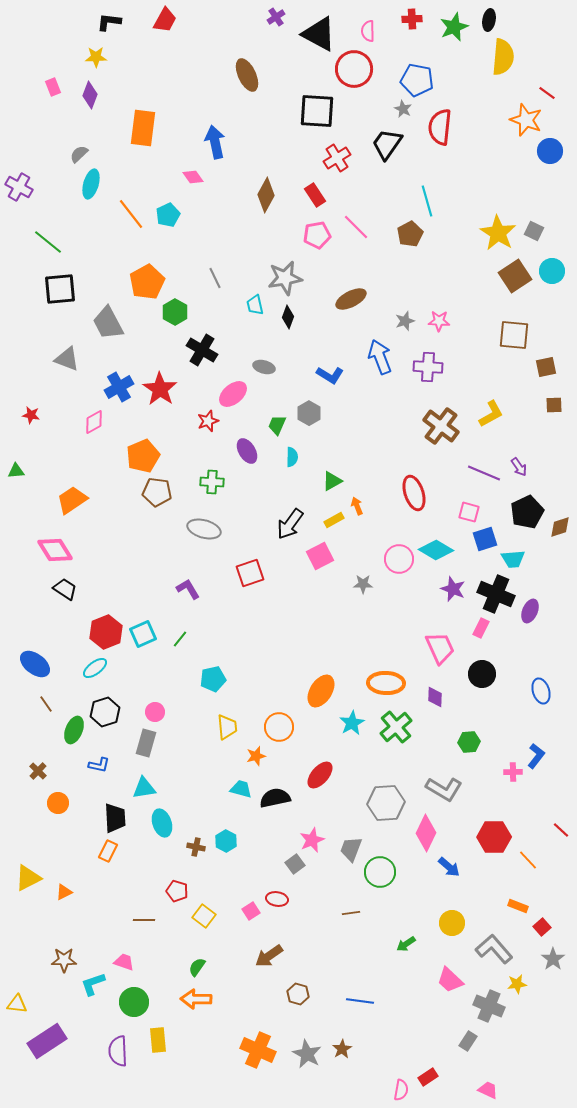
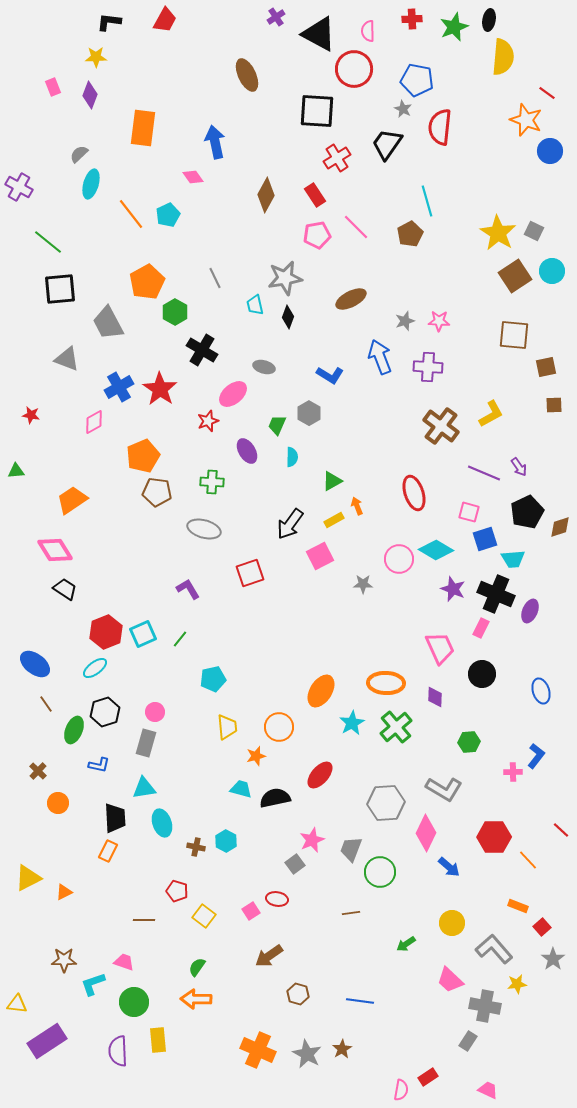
gray cross at (489, 1006): moved 4 px left; rotated 12 degrees counterclockwise
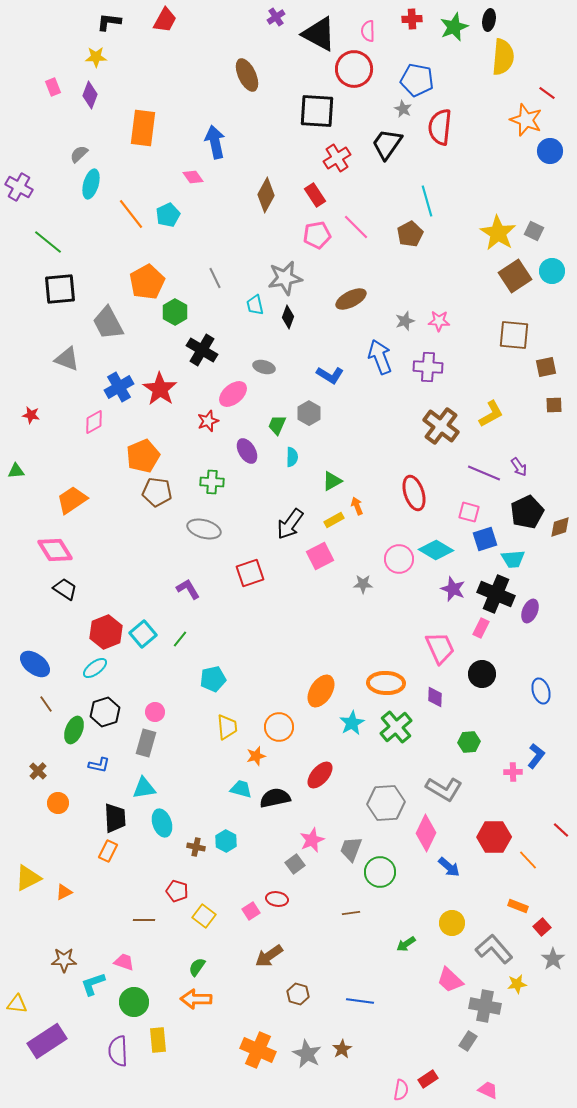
cyan square at (143, 634): rotated 16 degrees counterclockwise
red rectangle at (428, 1077): moved 2 px down
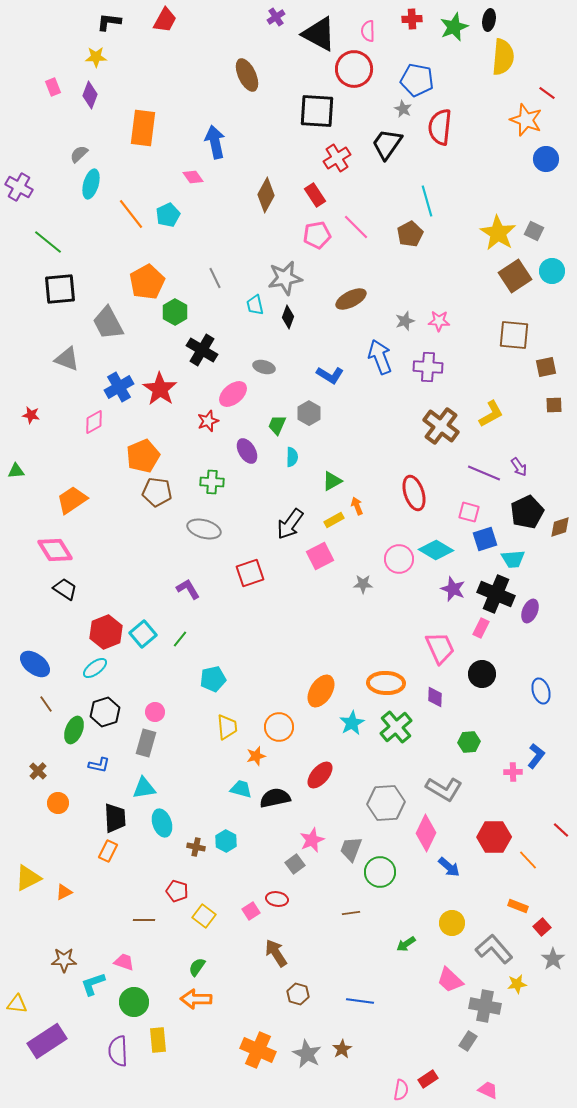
blue circle at (550, 151): moved 4 px left, 8 px down
brown arrow at (269, 956): moved 7 px right, 3 px up; rotated 92 degrees clockwise
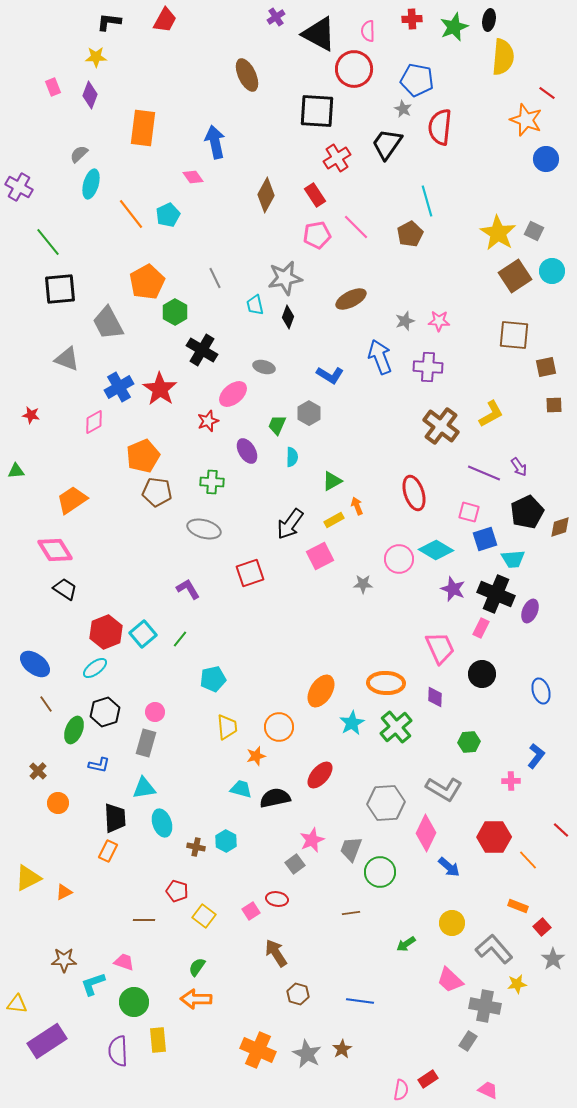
green line at (48, 242): rotated 12 degrees clockwise
pink cross at (513, 772): moved 2 px left, 9 px down
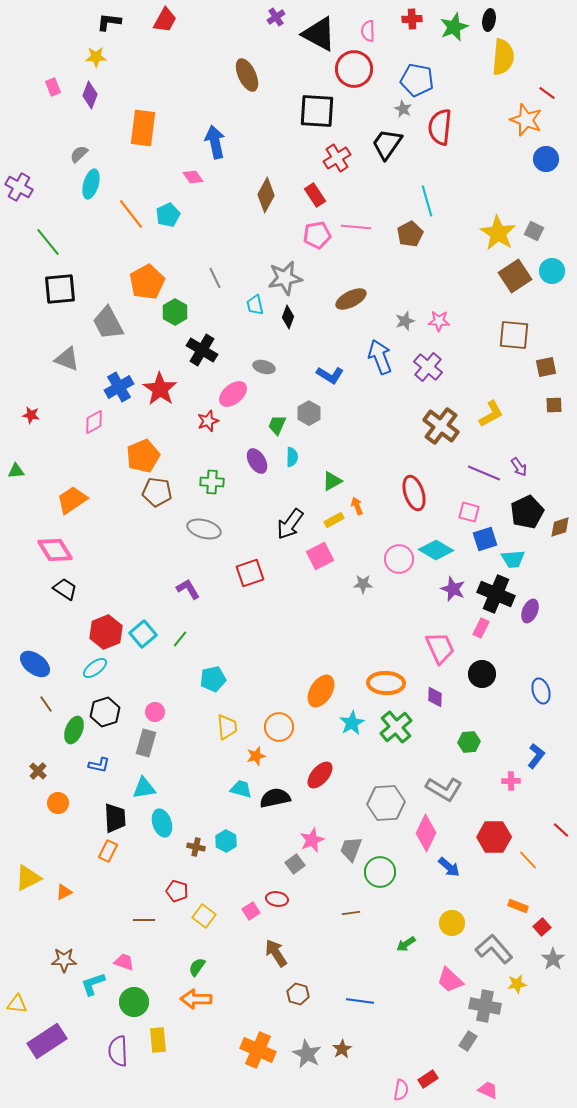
pink line at (356, 227): rotated 40 degrees counterclockwise
purple cross at (428, 367): rotated 36 degrees clockwise
purple ellipse at (247, 451): moved 10 px right, 10 px down
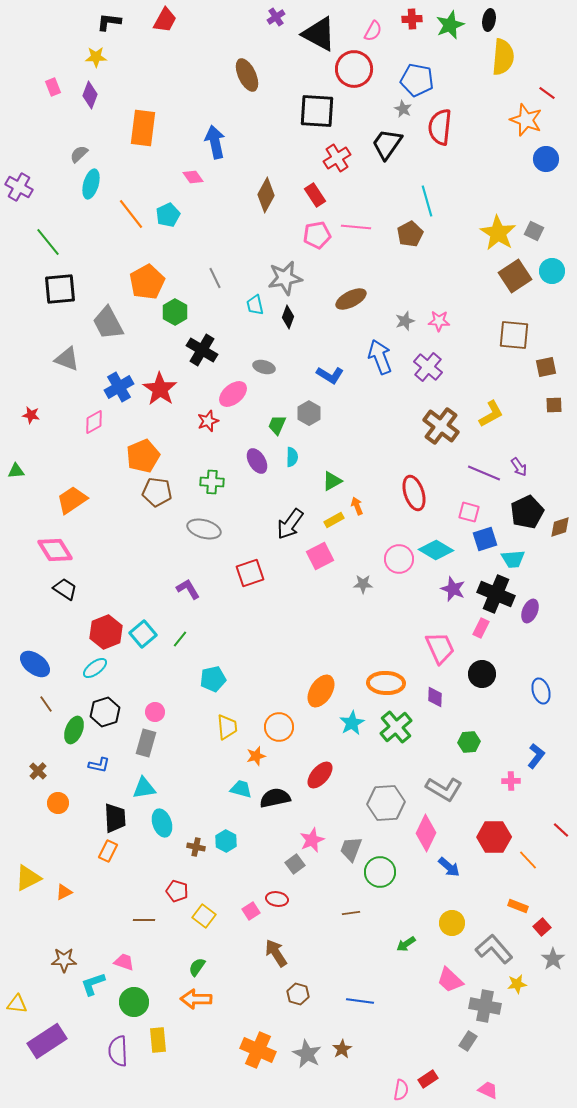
green star at (454, 27): moved 4 px left, 2 px up
pink semicircle at (368, 31): moved 5 px right; rotated 150 degrees counterclockwise
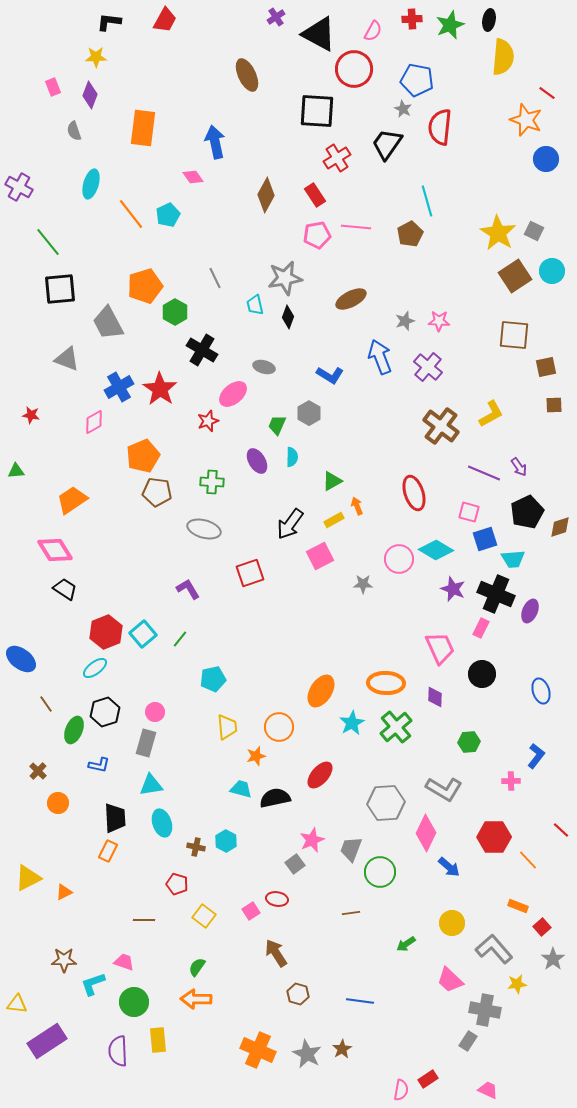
gray semicircle at (79, 154): moved 5 px left, 23 px up; rotated 66 degrees counterclockwise
orange pentagon at (147, 282): moved 2 px left, 4 px down; rotated 12 degrees clockwise
blue ellipse at (35, 664): moved 14 px left, 5 px up
cyan triangle at (144, 788): moved 7 px right, 3 px up
red pentagon at (177, 891): moved 7 px up
gray cross at (485, 1006): moved 4 px down
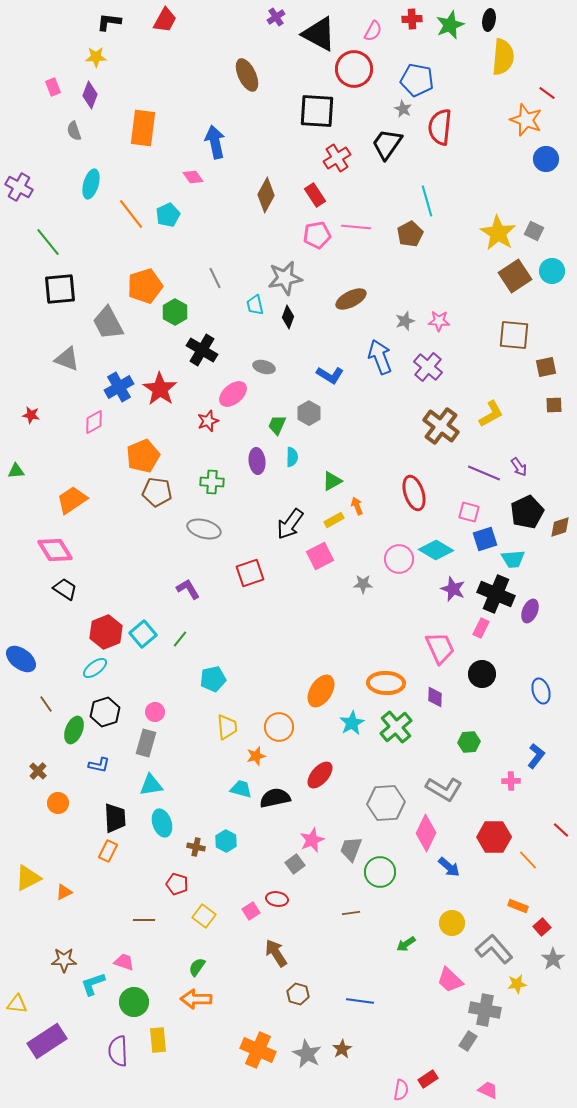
purple ellipse at (257, 461): rotated 25 degrees clockwise
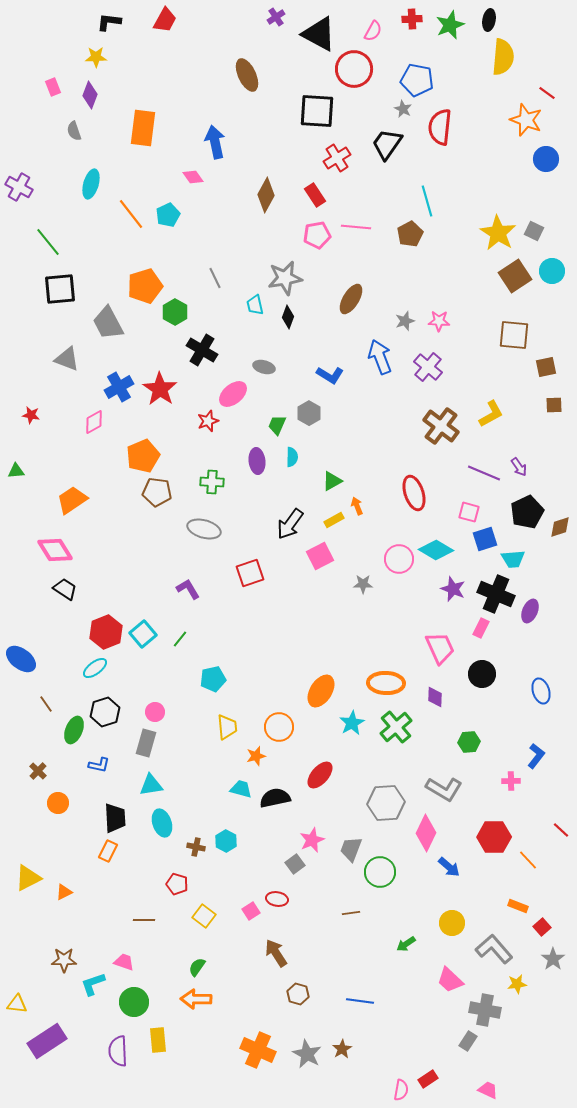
brown ellipse at (351, 299): rotated 32 degrees counterclockwise
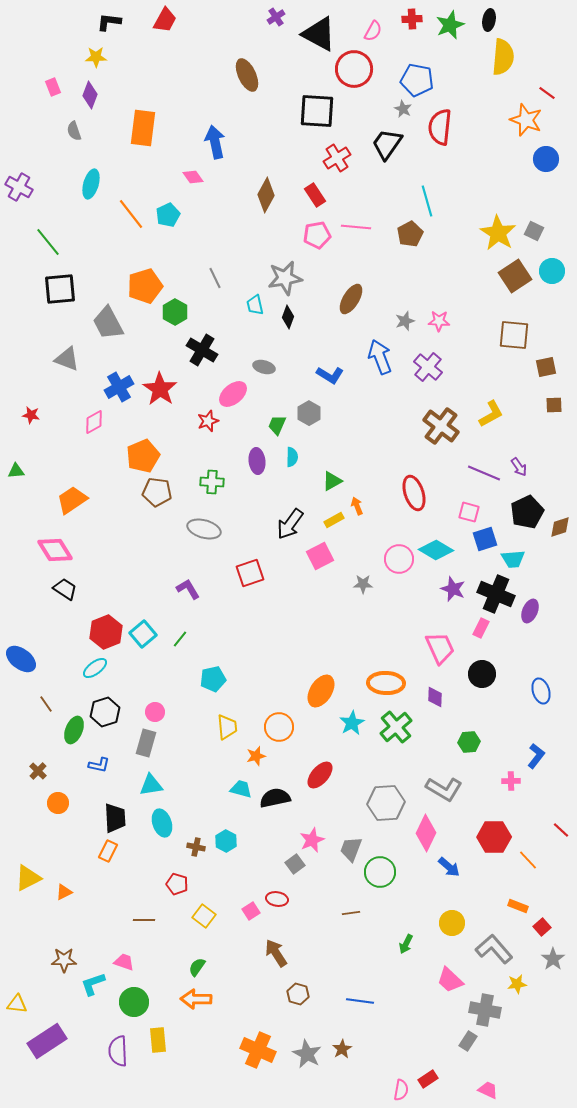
green arrow at (406, 944): rotated 30 degrees counterclockwise
